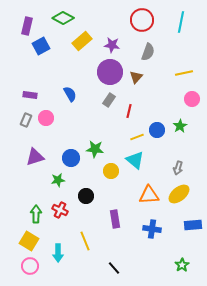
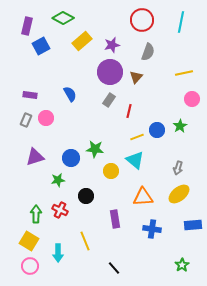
purple star at (112, 45): rotated 21 degrees counterclockwise
orange triangle at (149, 195): moved 6 px left, 2 px down
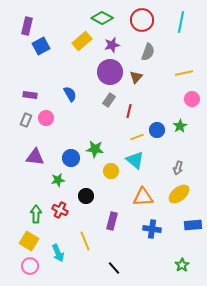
green diamond at (63, 18): moved 39 px right
purple triangle at (35, 157): rotated 24 degrees clockwise
purple rectangle at (115, 219): moved 3 px left, 2 px down; rotated 24 degrees clockwise
cyan arrow at (58, 253): rotated 24 degrees counterclockwise
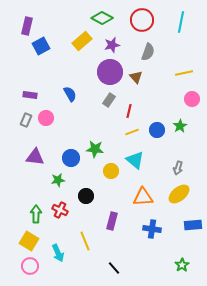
brown triangle at (136, 77): rotated 24 degrees counterclockwise
yellow line at (137, 137): moved 5 px left, 5 px up
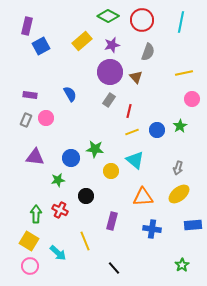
green diamond at (102, 18): moved 6 px right, 2 px up
cyan arrow at (58, 253): rotated 24 degrees counterclockwise
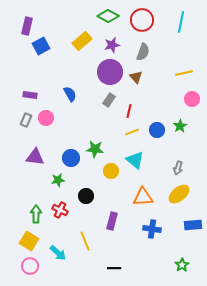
gray semicircle at (148, 52): moved 5 px left
black line at (114, 268): rotated 48 degrees counterclockwise
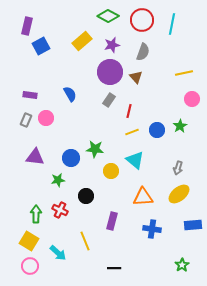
cyan line at (181, 22): moved 9 px left, 2 px down
